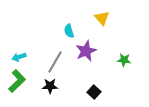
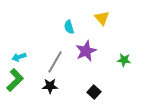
cyan semicircle: moved 4 px up
green L-shape: moved 2 px left, 1 px up
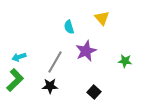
green star: moved 1 px right, 1 px down
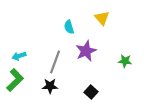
cyan arrow: moved 1 px up
gray line: rotated 10 degrees counterclockwise
black square: moved 3 px left
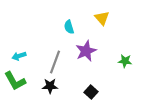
green L-shape: moved 1 px down; rotated 105 degrees clockwise
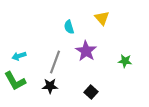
purple star: rotated 15 degrees counterclockwise
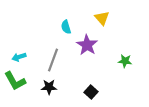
cyan semicircle: moved 3 px left
purple star: moved 1 px right, 6 px up
cyan arrow: moved 1 px down
gray line: moved 2 px left, 2 px up
black star: moved 1 px left, 1 px down
